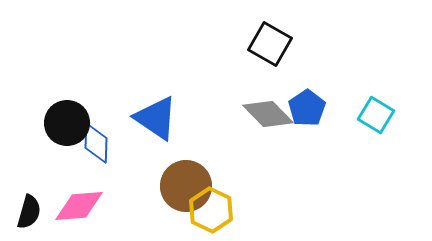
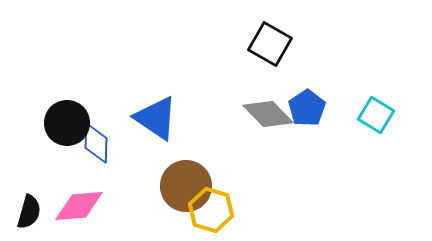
yellow hexagon: rotated 9 degrees counterclockwise
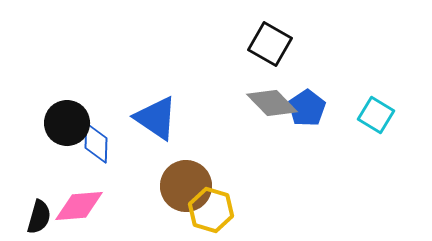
gray diamond: moved 4 px right, 11 px up
black semicircle: moved 10 px right, 5 px down
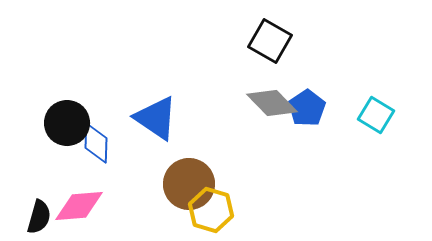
black square: moved 3 px up
brown circle: moved 3 px right, 2 px up
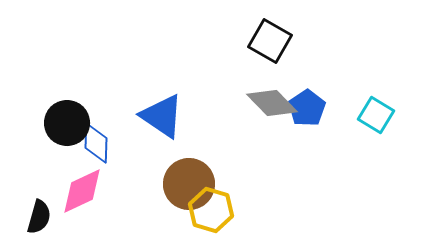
blue triangle: moved 6 px right, 2 px up
pink diamond: moved 3 px right, 15 px up; rotated 21 degrees counterclockwise
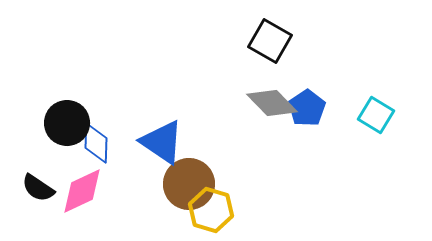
blue triangle: moved 26 px down
black semicircle: moved 1 px left, 29 px up; rotated 108 degrees clockwise
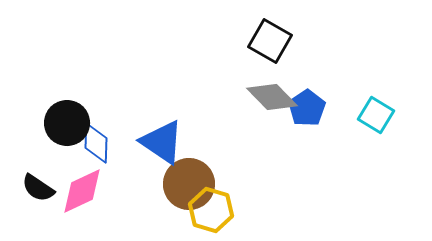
gray diamond: moved 6 px up
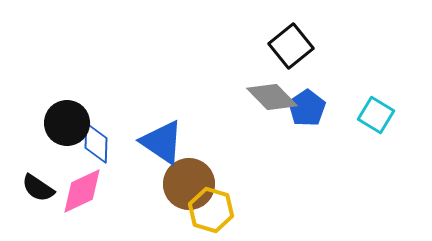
black square: moved 21 px right, 5 px down; rotated 21 degrees clockwise
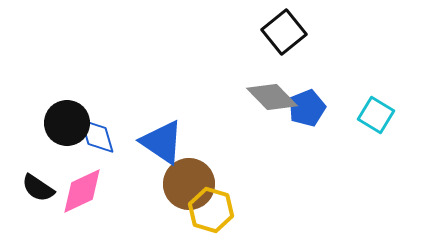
black square: moved 7 px left, 14 px up
blue pentagon: rotated 12 degrees clockwise
blue diamond: moved 1 px right, 7 px up; rotated 18 degrees counterclockwise
